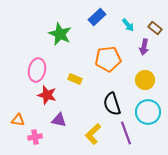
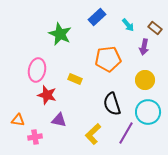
purple line: rotated 50 degrees clockwise
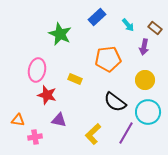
black semicircle: moved 3 px right, 2 px up; rotated 35 degrees counterclockwise
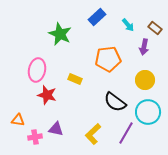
purple triangle: moved 3 px left, 9 px down
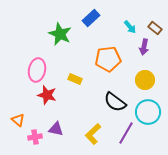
blue rectangle: moved 6 px left, 1 px down
cyan arrow: moved 2 px right, 2 px down
orange triangle: rotated 32 degrees clockwise
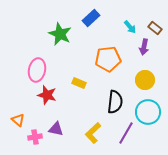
yellow rectangle: moved 4 px right, 4 px down
black semicircle: rotated 120 degrees counterclockwise
yellow L-shape: moved 1 px up
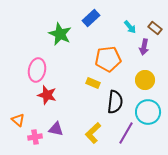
yellow rectangle: moved 14 px right
